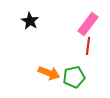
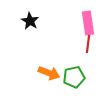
pink rectangle: moved 1 px up; rotated 45 degrees counterclockwise
red line: moved 2 px up
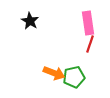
red line: moved 2 px right; rotated 12 degrees clockwise
orange arrow: moved 5 px right
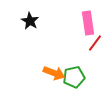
red line: moved 5 px right, 1 px up; rotated 18 degrees clockwise
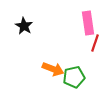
black star: moved 6 px left, 5 px down
red line: rotated 18 degrees counterclockwise
orange arrow: moved 1 px left, 4 px up
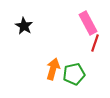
pink rectangle: rotated 20 degrees counterclockwise
orange arrow: rotated 95 degrees counterclockwise
green pentagon: moved 3 px up
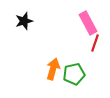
black star: moved 5 px up; rotated 24 degrees clockwise
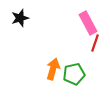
black star: moved 4 px left, 3 px up
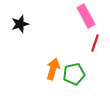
black star: moved 6 px down
pink rectangle: moved 2 px left, 7 px up
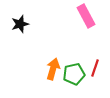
red line: moved 25 px down
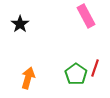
black star: rotated 18 degrees counterclockwise
orange arrow: moved 25 px left, 9 px down
green pentagon: moved 2 px right; rotated 25 degrees counterclockwise
